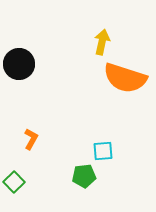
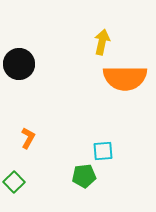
orange semicircle: rotated 18 degrees counterclockwise
orange L-shape: moved 3 px left, 1 px up
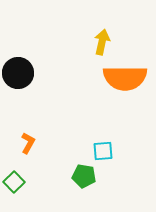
black circle: moved 1 px left, 9 px down
orange L-shape: moved 5 px down
green pentagon: rotated 15 degrees clockwise
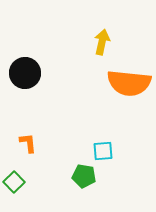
black circle: moved 7 px right
orange semicircle: moved 4 px right, 5 px down; rotated 6 degrees clockwise
orange L-shape: rotated 35 degrees counterclockwise
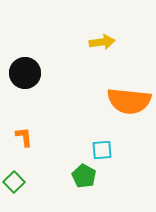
yellow arrow: rotated 70 degrees clockwise
orange semicircle: moved 18 px down
orange L-shape: moved 4 px left, 6 px up
cyan square: moved 1 px left, 1 px up
green pentagon: rotated 20 degrees clockwise
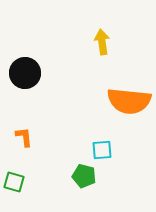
yellow arrow: rotated 90 degrees counterclockwise
green pentagon: rotated 15 degrees counterclockwise
green square: rotated 30 degrees counterclockwise
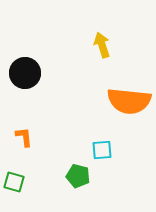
yellow arrow: moved 3 px down; rotated 10 degrees counterclockwise
green pentagon: moved 6 px left
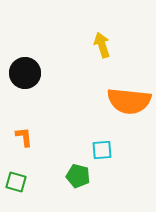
green square: moved 2 px right
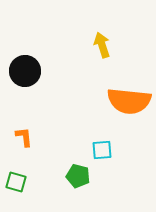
black circle: moved 2 px up
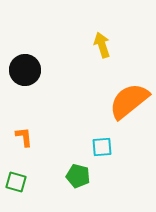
black circle: moved 1 px up
orange semicircle: rotated 135 degrees clockwise
cyan square: moved 3 px up
